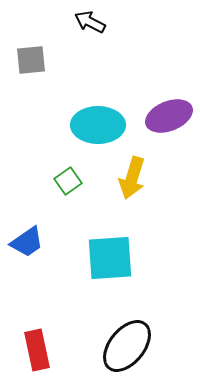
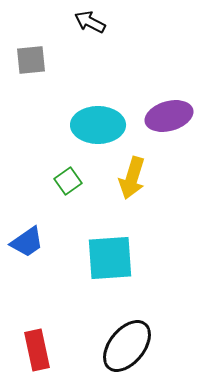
purple ellipse: rotated 6 degrees clockwise
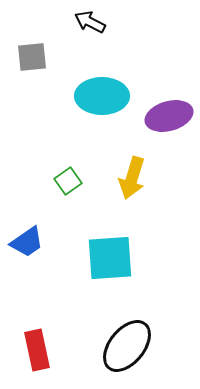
gray square: moved 1 px right, 3 px up
cyan ellipse: moved 4 px right, 29 px up
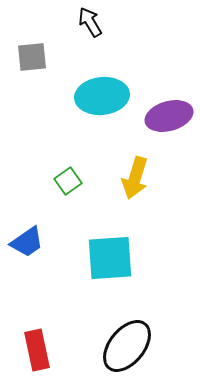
black arrow: rotated 32 degrees clockwise
cyan ellipse: rotated 6 degrees counterclockwise
yellow arrow: moved 3 px right
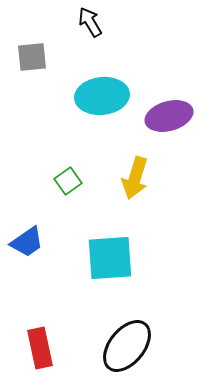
red rectangle: moved 3 px right, 2 px up
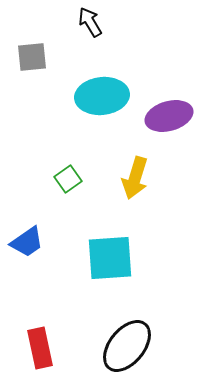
green square: moved 2 px up
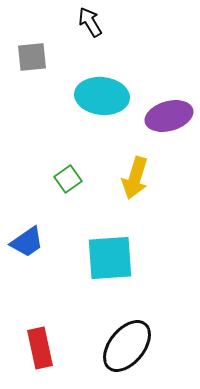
cyan ellipse: rotated 12 degrees clockwise
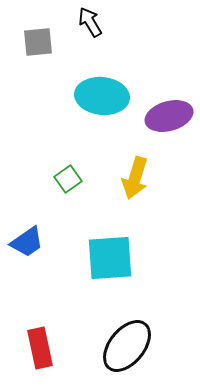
gray square: moved 6 px right, 15 px up
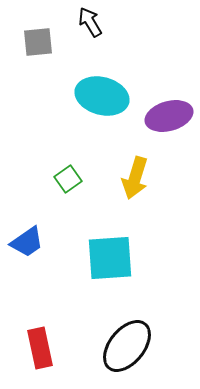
cyan ellipse: rotated 9 degrees clockwise
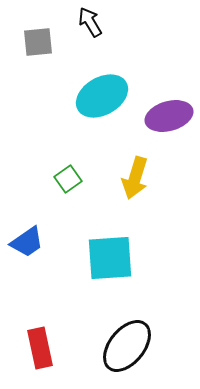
cyan ellipse: rotated 45 degrees counterclockwise
